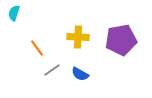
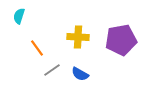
cyan semicircle: moved 5 px right, 3 px down
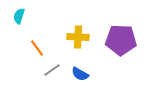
purple pentagon: rotated 12 degrees clockwise
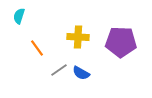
purple pentagon: moved 2 px down
gray line: moved 7 px right
blue semicircle: moved 1 px right, 1 px up
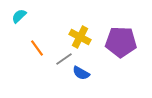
cyan semicircle: rotated 28 degrees clockwise
yellow cross: moved 2 px right; rotated 25 degrees clockwise
gray line: moved 5 px right, 11 px up
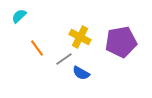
purple pentagon: rotated 12 degrees counterclockwise
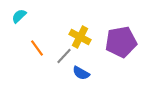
gray line: moved 3 px up; rotated 12 degrees counterclockwise
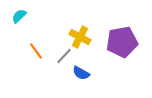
purple pentagon: moved 1 px right
orange line: moved 1 px left, 3 px down
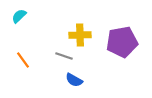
yellow cross: moved 2 px up; rotated 30 degrees counterclockwise
orange line: moved 13 px left, 9 px down
gray line: rotated 66 degrees clockwise
blue semicircle: moved 7 px left, 7 px down
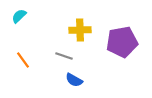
yellow cross: moved 5 px up
